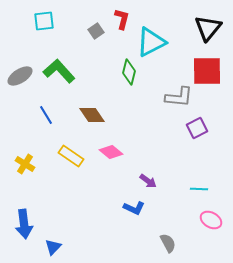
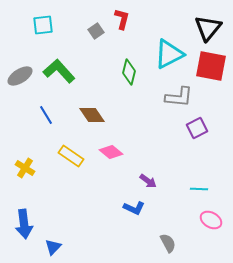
cyan square: moved 1 px left, 4 px down
cyan triangle: moved 18 px right, 12 px down
red square: moved 4 px right, 5 px up; rotated 12 degrees clockwise
yellow cross: moved 4 px down
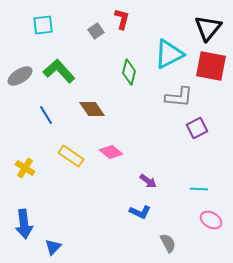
brown diamond: moved 6 px up
blue L-shape: moved 6 px right, 4 px down
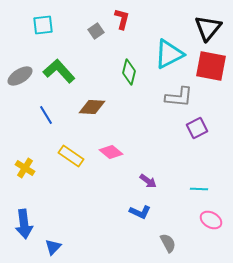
brown diamond: moved 2 px up; rotated 52 degrees counterclockwise
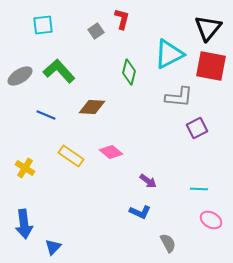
blue line: rotated 36 degrees counterclockwise
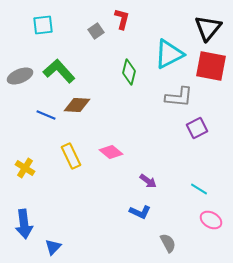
gray ellipse: rotated 10 degrees clockwise
brown diamond: moved 15 px left, 2 px up
yellow rectangle: rotated 30 degrees clockwise
cyan line: rotated 30 degrees clockwise
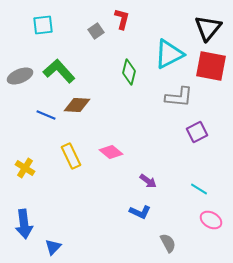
purple square: moved 4 px down
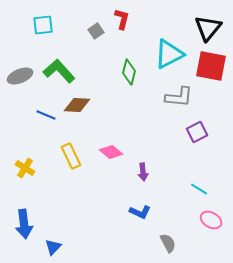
purple arrow: moved 5 px left, 9 px up; rotated 48 degrees clockwise
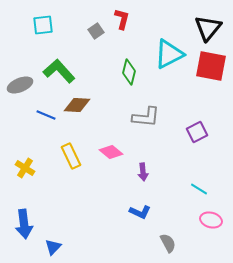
gray ellipse: moved 9 px down
gray L-shape: moved 33 px left, 20 px down
pink ellipse: rotated 15 degrees counterclockwise
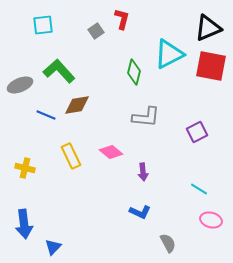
black triangle: rotated 28 degrees clockwise
green diamond: moved 5 px right
brown diamond: rotated 12 degrees counterclockwise
yellow cross: rotated 18 degrees counterclockwise
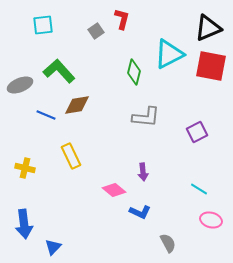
pink diamond: moved 3 px right, 38 px down
